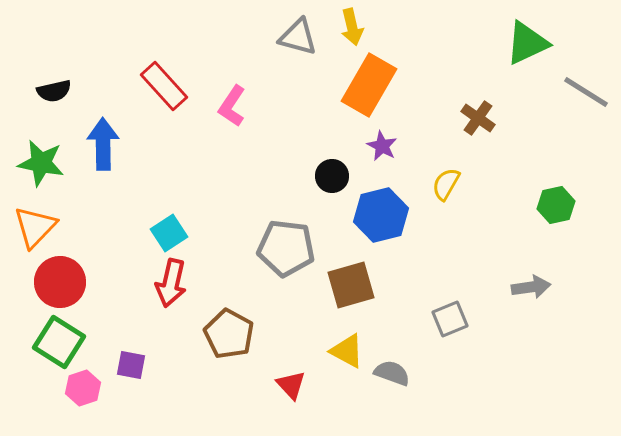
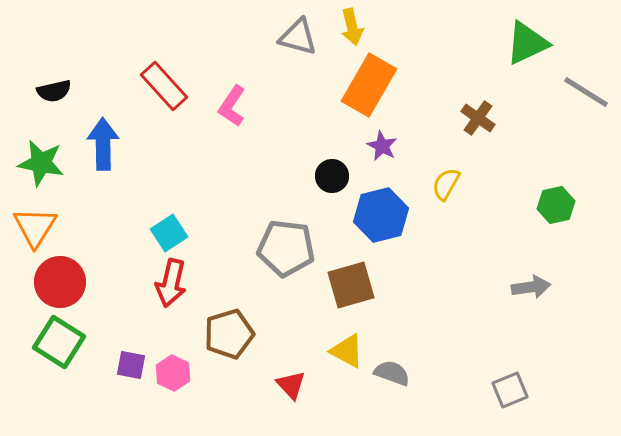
orange triangle: rotated 12 degrees counterclockwise
gray square: moved 60 px right, 71 px down
brown pentagon: rotated 27 degrees clockwise
pink hexagon: moved 90 px right, 15 px up; rotated 16 degrees counterclockwise
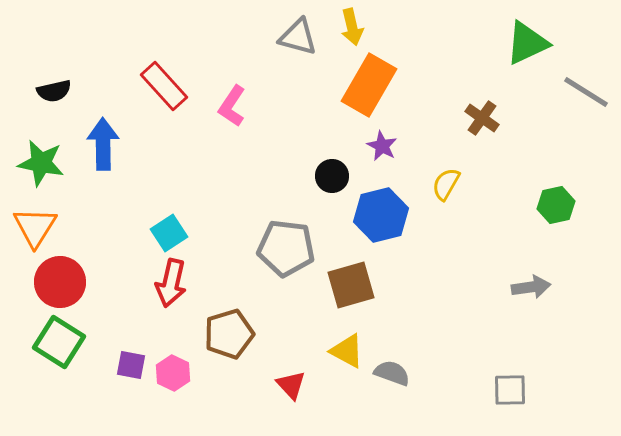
brown cross: moved 4 px right
gray square: rotated 21 degrees clockwise
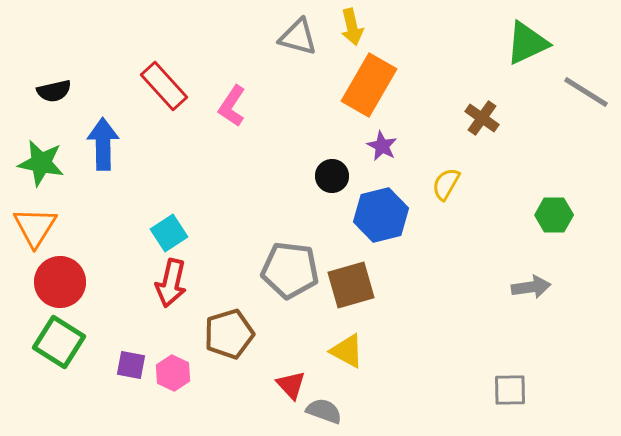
green hexagon: moved 2 px left, 10 px down; rotated 12 degrees clockwise
gray pentagon: moved 4 px right, 22 px down
gray semicircle: moved 68 px left, 38 px down
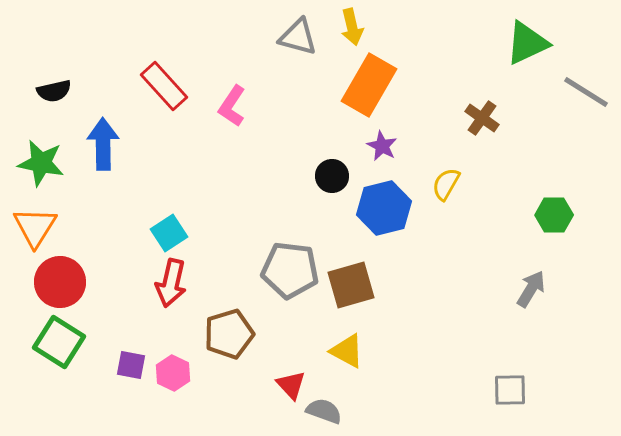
blue hexagon: moved 3 px right, 7 px up
gray arrow: moved 2 px down; rotated 51 degrees counterclockwise
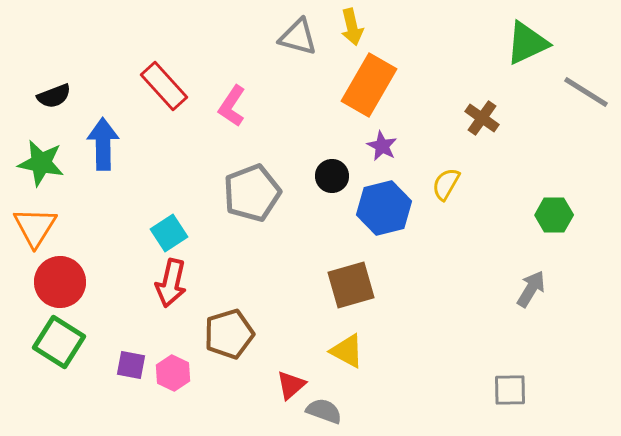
black semicircle: moved 5 px down; rotated 8 degrees counterclockwise
gray pentagon: moved 38 px left, 77 px up; rotated 28 degrees counterclockwise
red triangle: rotated 32 degrees clockwise
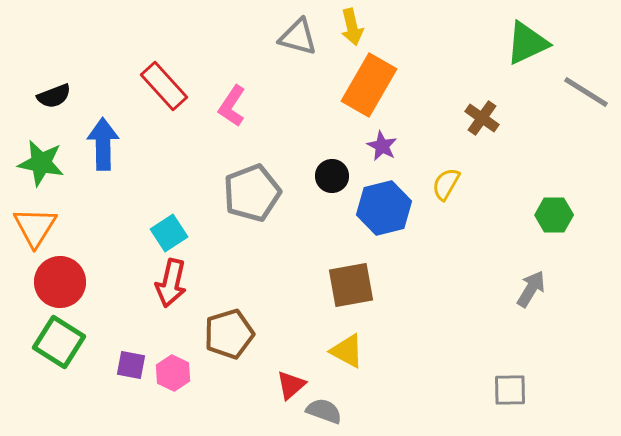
brown square: rotated 6 degrees clockwise
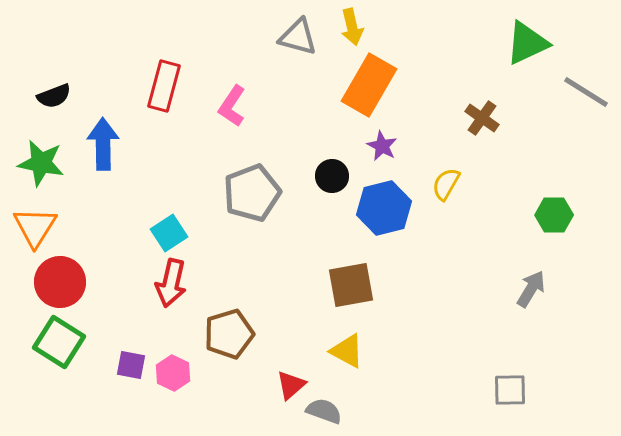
red rectangle: rotated 57 degrees clockwise
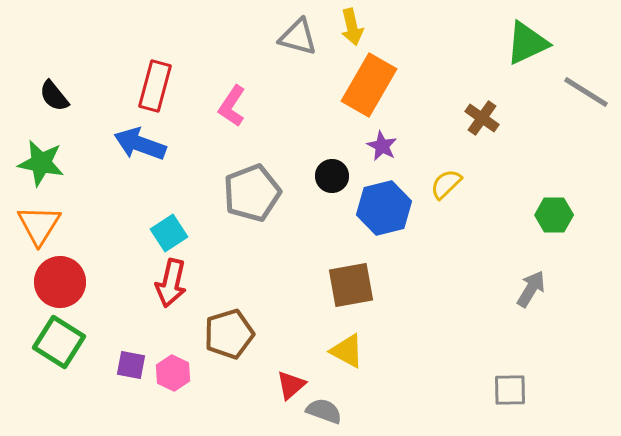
red rectangle: moved 9 px left
black semicircle: rotated 72 degrees clockwise
blue arrow: moved 37 px right; rotated 69 degrees counterclockwise
yellow semicircle: rotated 16 degrees clockwise
orange triangle: moved 4 px right, 2 px up
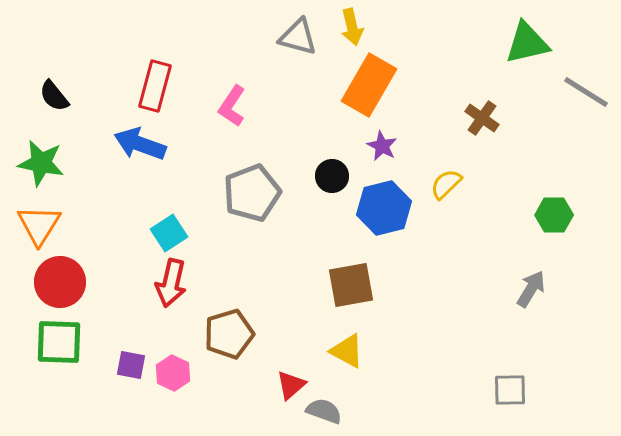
green triangle: rotated 12 degrees clockwise
green square: rotated 30 degrees counterclockwise
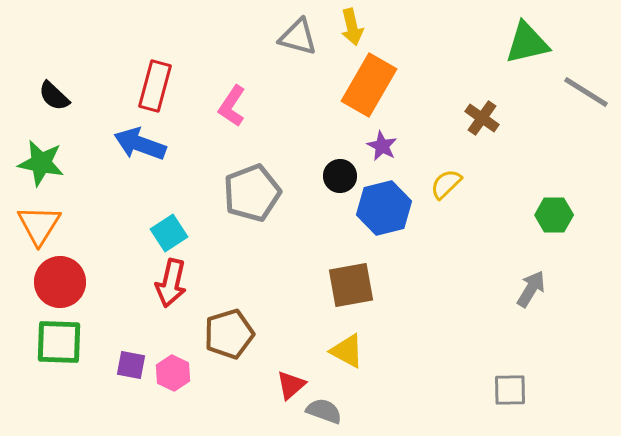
black semicircle: rotated 8 degrees counterclockwise
black circle: moved 8 px right
